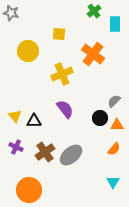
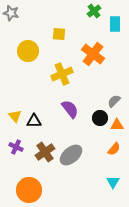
purple semicircle: moved 5 px right
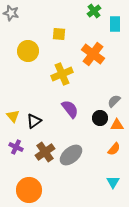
yellow triangle: moved 2 px left
black triangle: rotated 35 degrees counterclockwise
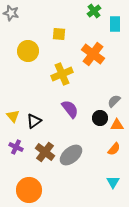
brown cross: rotated 18 degrees counterclockwise
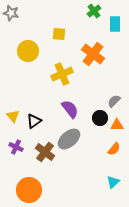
gray ellipse: moved 2 px left, 16 px up
cyan triangle: rotated 16 degrees clockwise
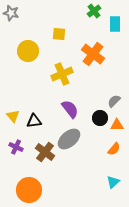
black triangle: rotated 28 degrees clockwise
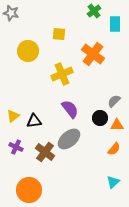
yellow triangle: rotated 32 degrees clockwise
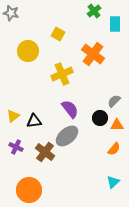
yellow square: moved 1 px left; rotated 24 degrees clockwise
gray ellipse: moved 2 px left, 3 px up
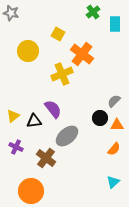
green cross: moved 1 px left, 1 px down
orange cross: moved 11 px left
purple semicircle: moved 17 px left
brown cross: moved 1 px right, 6 px down
orange circle: moved 2 px right, 1 px down
